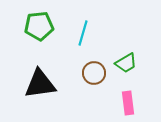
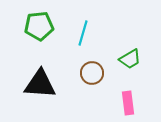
green trapezoid: moved 4 px right, 4 px up
brown circle: moved 2 px left
black triangle: rotated 12 degrees clockwise
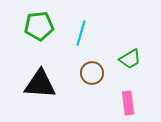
cyan line: moved 2 px left
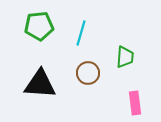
green trapezoid: moved 5 px left, 2 px up; rotated 55 degrees counterclockwise
brown circle: moved 4 px left
pink rectangle: moved 7 px right
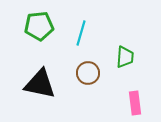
black triangle: rotated 8 degrees clockwise
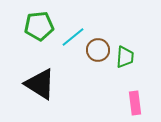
cyan line: moved 8 px left, 4 px down; rotated 35 degrees clockwise
brown circle: moved 10 px right, 23 px up
black triangle: rotated 20 degrees clockwise
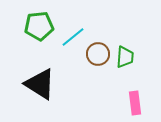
brown circle: moved 4 px down
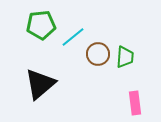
green pentagon: moved 2 px right, 1 px up
black triangle: rotated 48 degrees clockwise
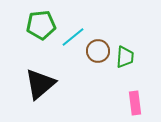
brown circle: moved 3 px up
